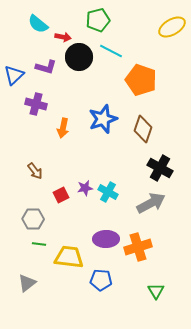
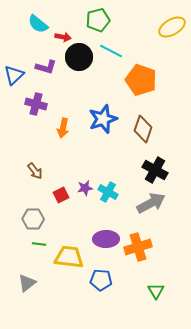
black cross: moved 5 px left, 2 px down
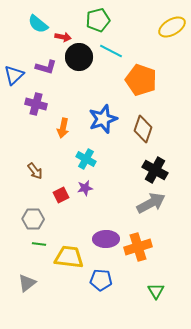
cyan cross: moved 22 px left, 33 px up
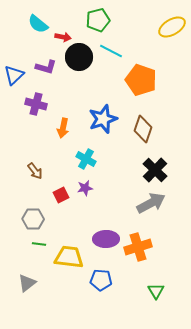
black cross: rotated 15 degrees clockwise
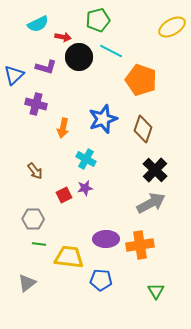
cyan semicircle: rotated 65 degrees counterclockwise
red square: moved 3 px right
orange cross: moved 2 px right, 2 px up; rotated 8 degrees clockwise
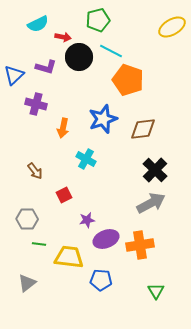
orange pentagon: moved 13 px left
brown diamond: rotated 64 degrees clockwise
purple star: moved 2 px right, 32 px down
gray hexagon: moved 6 px left
purple ellipse: rotated 20 degrees counterclockwise
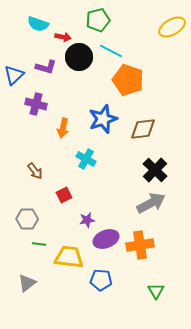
cyan semicircle: rotated 45 degrees clockwise
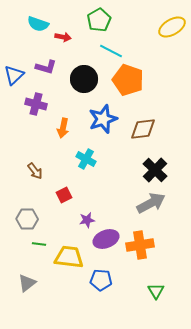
green pentagon: moved 1 px right; rotated 15 degrees counterclockwise
black circle: moved 5 px right, 22 px down
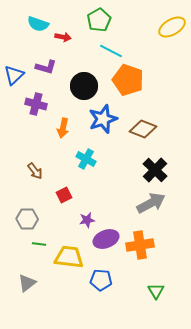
black circle: moved 7 px down
brown diamond: rotated 28 degrees clockwise
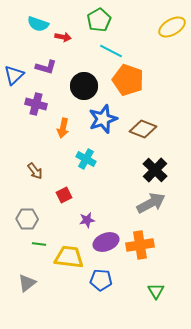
purple ellipse: moved 3 px down
